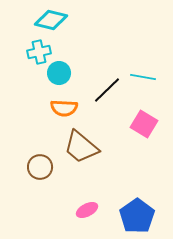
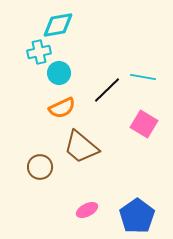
cyan diamond: moved 7 px right, 5 px down; rotated 24 degrees counterclockwise
orange semicircle: moved 2 px left; rotated 28 degrees counterclockwise
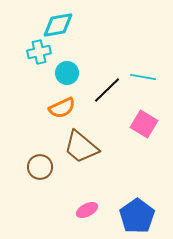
cyan circle: moved 8 px right
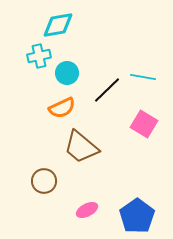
cyan cross: moved 4 px down
brown circle: moved 4 px right, 14 px down
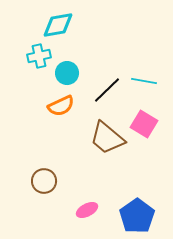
cyan line: moved 1 px right, 4 px down
orange semicircle: moved 1 px left, 2 px up
brown trapezoid: moved 26 px right, 9 px up
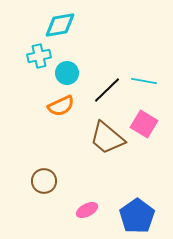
cyan diamond: moved 2 px right
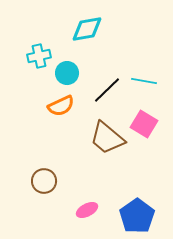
cyan diamond: moved 27 px right, 4 px down
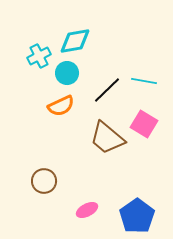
cyan diamond: moved 12 px left, 12 px down
cyan cross: rotated 15 degrees counterclockwise
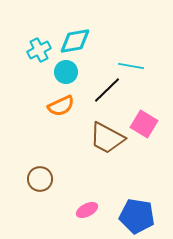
cyan cross: moved 6 px up
cyan circle: moved 1 px left, 1 px up
cyan line: moved 13 px left, 15 px up
brown trapezoid: rotated 12 degrees counterclockwise
brown circle: moved 4 px left, 2 px up
blue pentagon: rotated 28 degrees counterclockwise
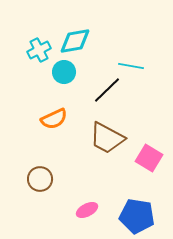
cyan circle: moved 2 px left
orange semicircle: moved 7 px left, 13 px down
pink square: moved 5 px right, 34 px down
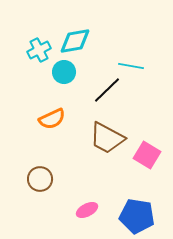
orange semicircle: moved 2 px left
pink square: moved 2 px left, 3 px up
